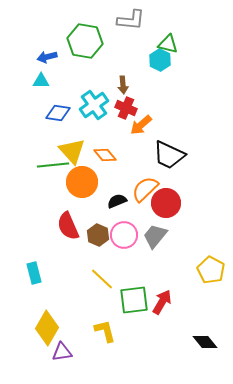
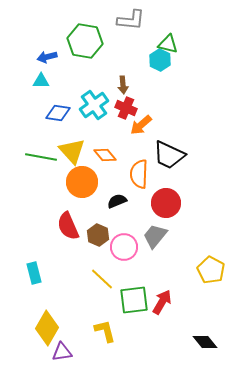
green line: moved 12 px left, 8 px up; rotated 16 degrees clockwise
orange semicircle: moved 6 px left, 15 px up; rotated 44 degrees counterclockwise
pink circle: moved 12 px down
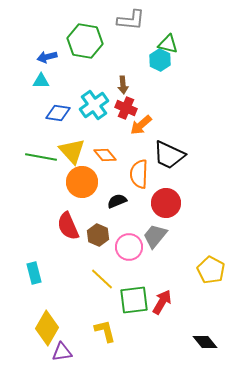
pink circle: moved 5 px right
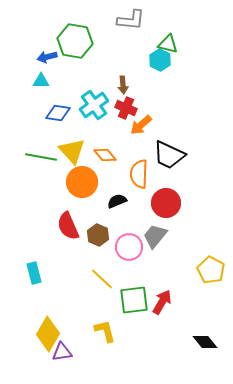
green hexagon: moved 10 px left
yellow diamond: moved 1 px right, 6 px down
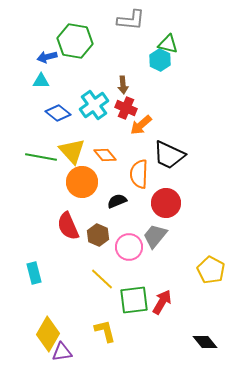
blue diamond: rotated 30 degrees clockwise
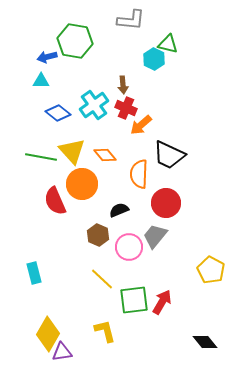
cyan hexagon: moved 6 px left, 1 px up
orange circle: moved 2 px down
black semicircle: moved 2 px right, 9 px down
red semicircle: moved 13 px left, 25 px up
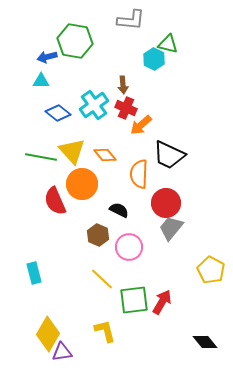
black semicircle: rotated 48 degrees clockwise
gray trapezoid: moved 16 px right, 8 px up
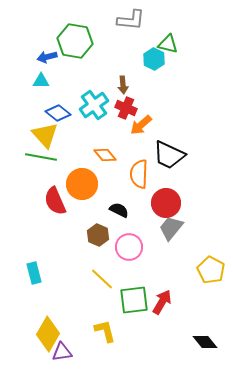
yellow triangle: moved 27 px left, 16 px up
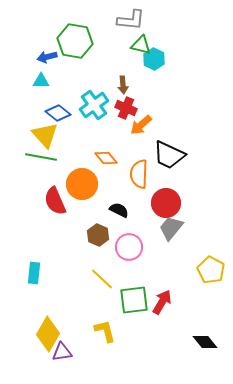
green triangle: moved 27 px left, 1 px down
orange diamond: moved 1 px right, 3 px down
cyan rectangle: rotated 20 degrees clockwise
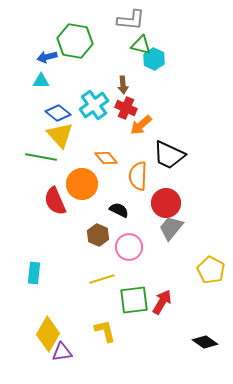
yellow triangle: moved 15 px right
orange semicircle: moved 1 px left, 2 px down
yellow line: rotated 60 degrees counterclockwise
black diamond: rotated 15 degrees counterclockwise
